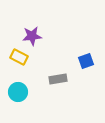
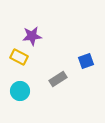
gray rectangle: rotated 24 degrees counterclockwise
cyan circle: moved 2 px right, 1 px up
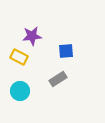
blue square: moved 20 px left, 10 px up; rotated 14 degrees clockwise
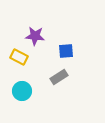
purple star: moved 3 px right; rotated 12 degrees clockwise
gray rectangle: moved 1 px right, 2 px up
cyan circle: moved 2 px right
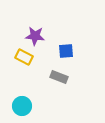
yellow rectangle: moved 5 px right
gray rectangle: rotated 54 degrees clockwise
cyan circle: moved 15 px down
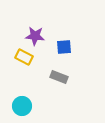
blue square: moved 2 px left, 4 px up
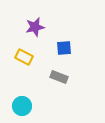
purple star: moved 9 px up; rotated 18 degrees counterclockwise
blue square: moved 1 px down
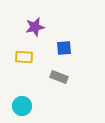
yellow rectangle: rotated 24 degrees counterclockwise
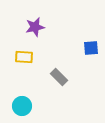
blue square: moved 27 px right
gray rectangle: rotated 24 degrees clockwise
